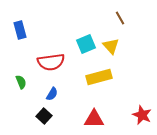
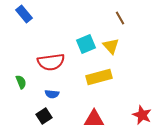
blue rectangle: moved 4 px right, 16 px up; rotated 24 degrees counterclockwise
blue semicircle: rotated 64 degrees clockwise
black square: rotated 14 degrees clockwise
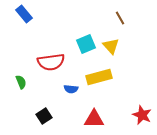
blue semicircle: moved 19 px right, 5 px up
